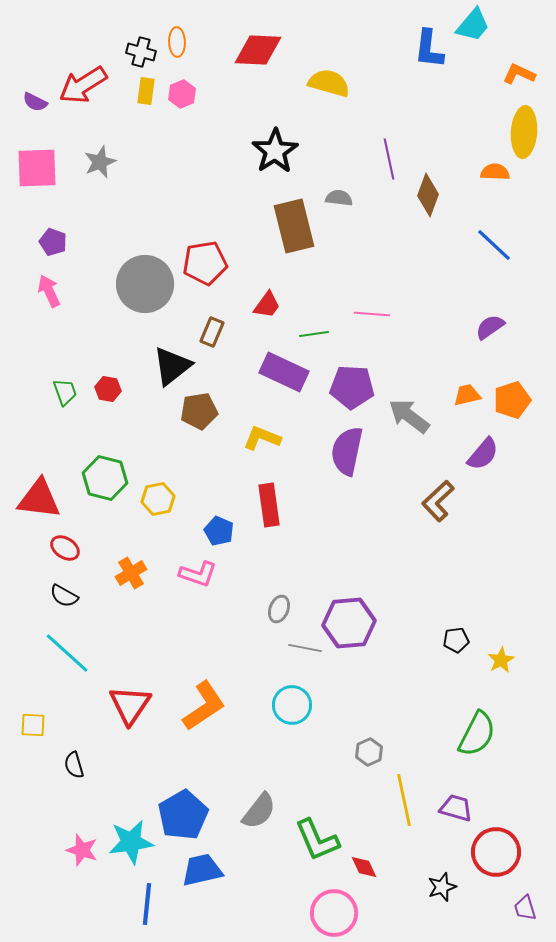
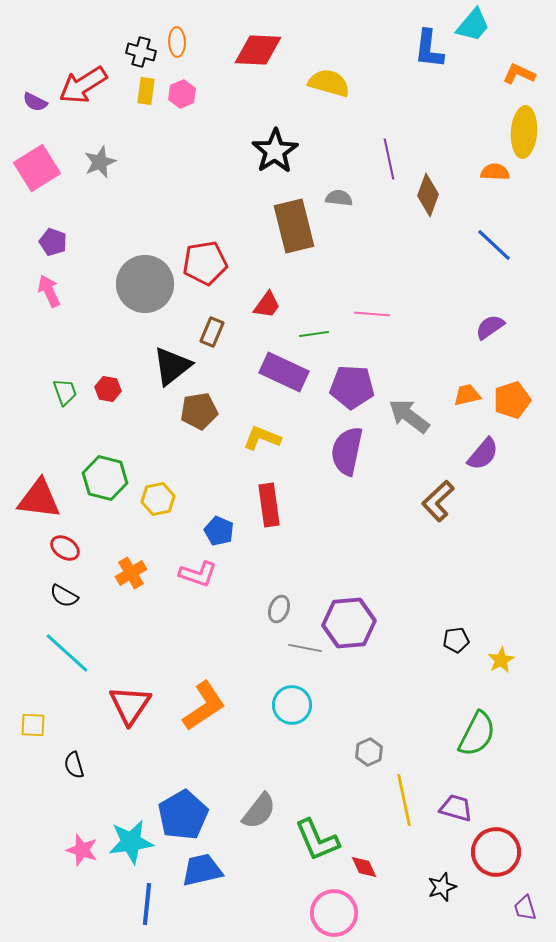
pink square at (37, 168): rotated 30 degrees counterclockwise
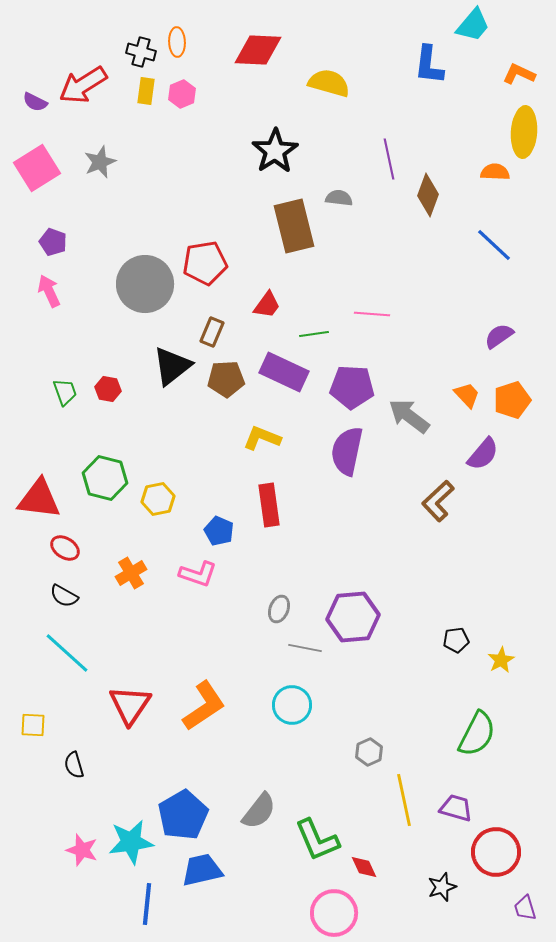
blue L-shape at (429, 49): moved 16 px down
purple semicircle at (490, 327): moved 9 px right, 9 px down
orange trapezoid at (467, 395): rotated 60 degrees clockwise
brown pentagon at (199, 411): moved 27 px right, 32 px up; rotated 6 degrees clockwise
purple hexagon at (349, 623): moved 4 px right, 6 px up
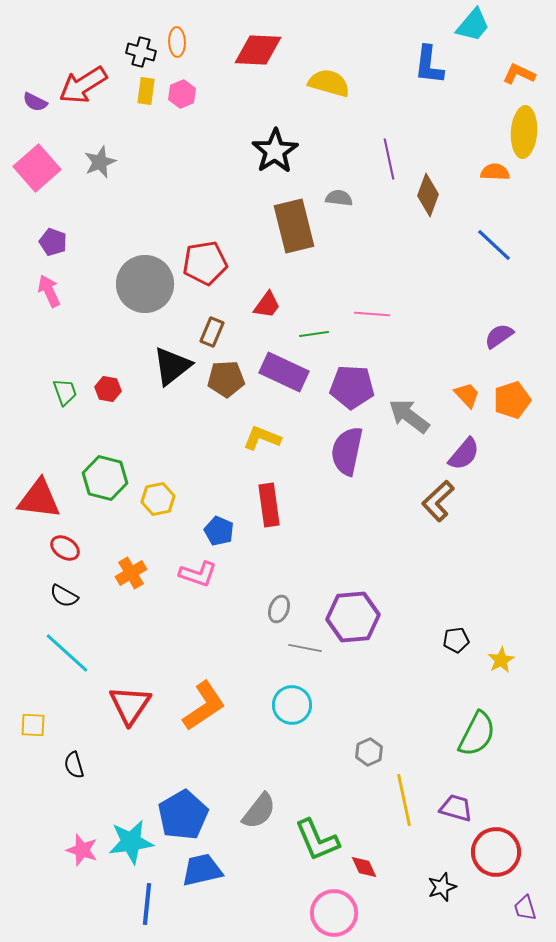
pink square at (37, 168): rotated 9 degrees counterclockwise
purple semicircle at (483, 454): moved 19 px left
